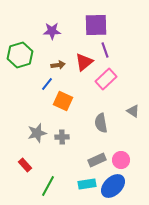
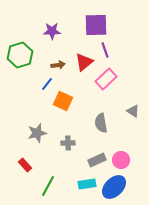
gray cross: moved 6 px right, 6 px down
blue ellipse: moved 1 px right, 1 px down
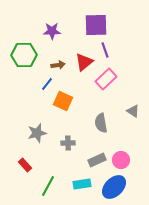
green hexagon: moved 4 px right; rotated 15 degrees clockwise
cyan rectangle: moved 5 px left
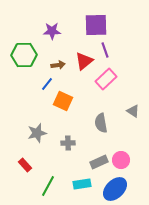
red triangle: moved 1 px up
gray rectangle: moved 2 px right, 2 px down
blue ellipse: moved 1 px right, 2 px down
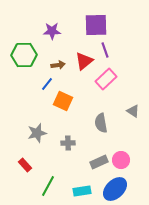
cyan rectangle: moved 7 px down
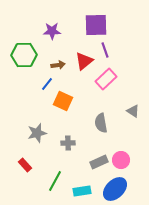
green line: moved 7 px right, 5 px up
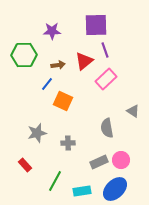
gray semicircle: moved 6 px right, 5 px down
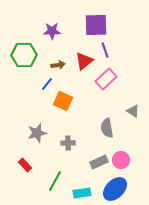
cyan rectangle: moved 2 px down
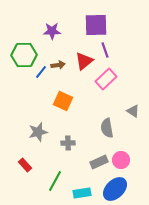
blue line: moved 6 px left, 12 px up
gray star: moved 1 px right, 1 px up
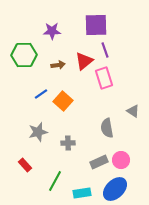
blue line: moved 22 px down; rotated 16 degrees clockwise
pink rectangle: moved 2 px left, 1 px up; rotated 65 degrees counterclockwise
orange square: rotated 18 degrees clockwise
